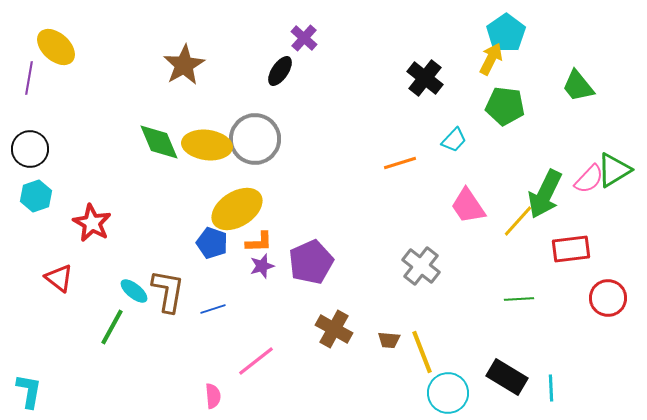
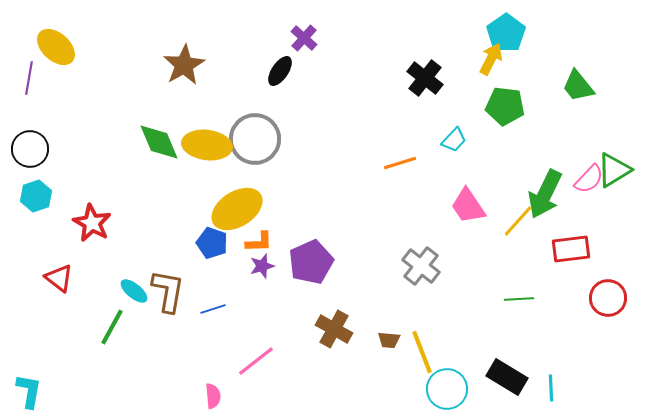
cyan circle at (448, 393): moved 1 px left, 4 px up
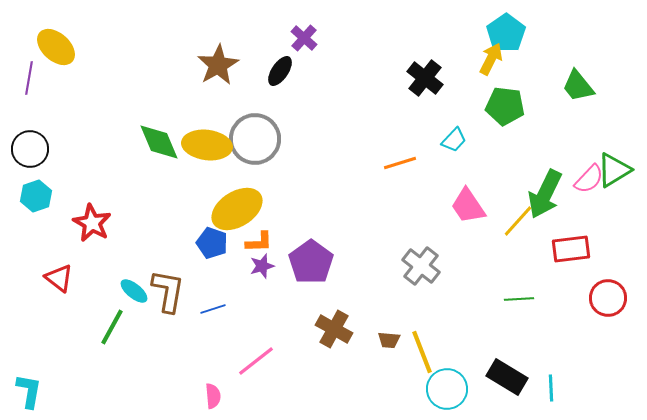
brown star at (184, 65): moved 34 px right
purple pentagon at (311, 262): rotated 12 degrees counterclockwise
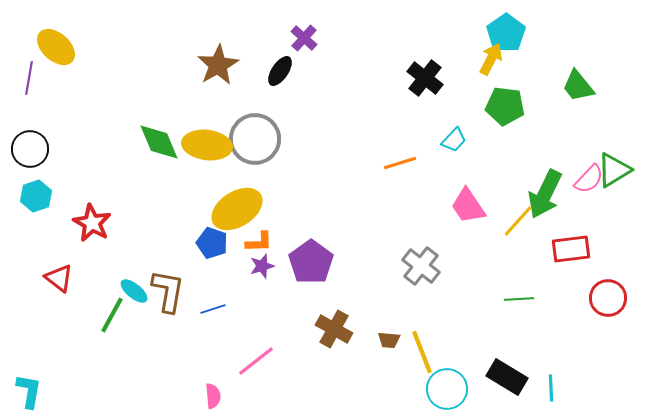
green line at (112, 327): moved 12 px up
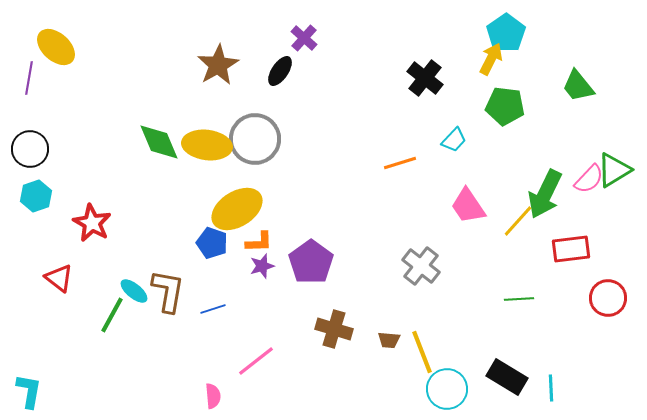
brown cross at (334, 329): rotated 12 degrees counterclockwise
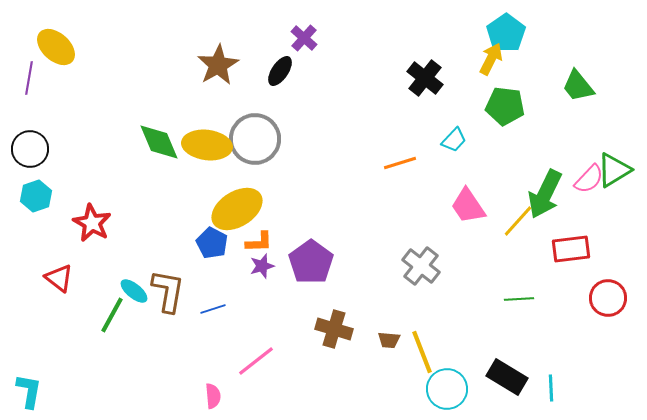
blue pentagon at (212, 243): rotated 8 degrees clockwise
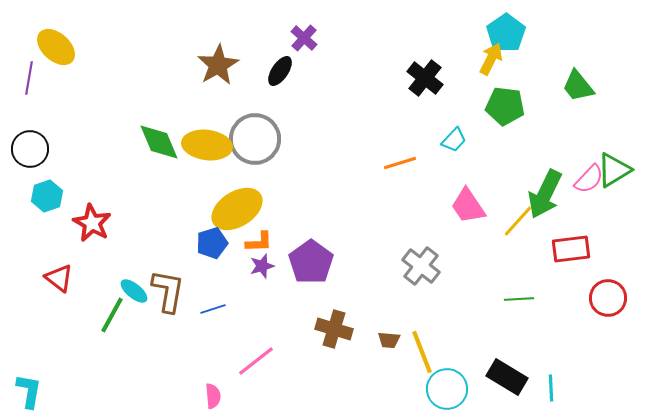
cyan hexagon at (36, 196): moved 11 px right
blue pentagon at (212, 243): rotated 28 degrees clockwise
